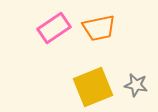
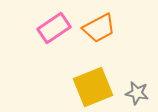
orange trapezoid: rotated 16 degrees counterclockwise
gray star: moved 1 px right, 8 px down
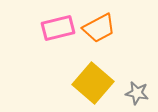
pink rectangle: moved 4 px right; rotated 20 degrees clockwise
yellow square: moved 4 px up; rotated 27 degrees counterclockwise
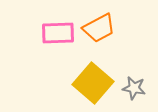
pink rectangle: moved 5 px down; rotated 12 degrees clockwise
gray star: moved 3 px left, 5 px up
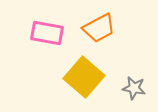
pink rectangle: moved 11 px left; rotated 12 degrees clockwise
yellow square: moved 9 px left, 6 px up
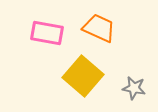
orange trapezoid: rotated 128 degrees counterclockwise
yellow square: moved 1 px left, 1 px up
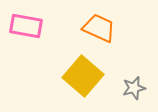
pink rectangle: moved 21 px left, 7 px up
gray star: rotated 25 degrees counterclockwise
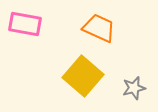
pink rectangle: moved 1 px left, 2 px up
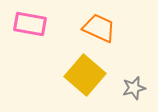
pink rectangle: moved 5 px right
yellow square: moved 2 px right, 1 px up
